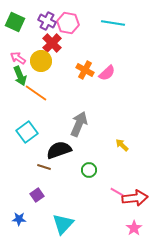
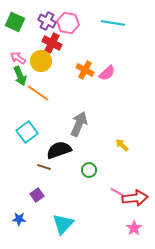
red cross: rotated 18 degrees counterclockwise
orange line: moved 2 px right
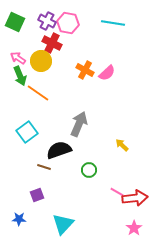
purple square: rotated 16 degrees clockwise
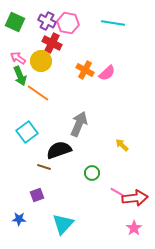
green circle: moved 3 px right, 3 px down
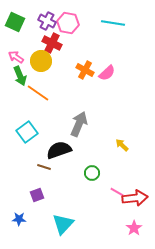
pink arrow: moved 2 px left, 1 px up
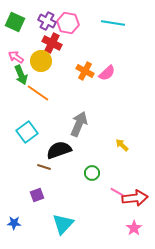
orange cross: moved 1 px down
green arrow: moved 1 px right, 1 px up
blue star: moved 5 px left, 4 px down
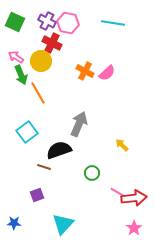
orange line: rotated 25 degrees clockwise
red arrow: moved 1 px left
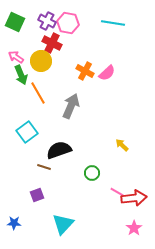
gray arrow: moved 8 px left, 18 px up
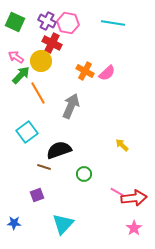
green arrow: rotated 114 degrees counterclockwise
green circle: moved 8 px left, 1 px down
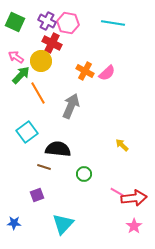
black semicircle: moved 1 px left, 1 px up; rotated 25 degrees clockwise
pink star: moved 2 px up
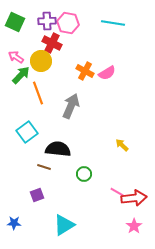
purple cross: rotated 30 degrees counterclockwise
pink semicircle: rotated 12 degrees clockwise
orange line: rotated 10 degrees clockwise
cyan triangle: moved 1 px right, 1 px down; rotated 15 degrees clockwise
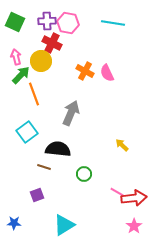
pink arrow: rotated 42 degrees clockwise
pink semicircle: rotated 96 degrees clockwise
orange line: moved 4 px left, 1 px down
gray arrow: moved 7 px down
